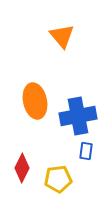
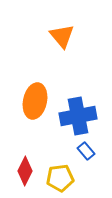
orange ellipse: rotated 24 degrees clockwise
blue rectangle: rotated 48 degrees counterclockwise
red diamond: moved 3 px right, 3 px down
yellow pentagon: moved 2 px right, 1 px up
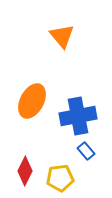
orange ellipse: moved 3 px left; rotated 16 degrees clockwise
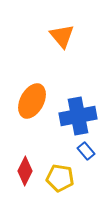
yellow pentagon: rotated 16 degrees clockwise
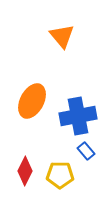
yellow pentagon: moved 3 px up; rotated 8 degrees counterclockwise
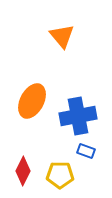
blue rectangle: rotated 30 degrees counterclockwise
red diamond: moved 2 px left
